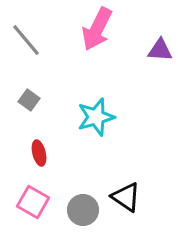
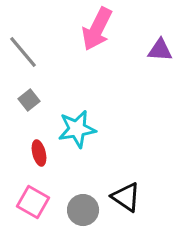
gray line: moved 3 px left, 12 px down
gray square: rotated 15 degrees clockwise
cyan star: moved 19 px left, 12 px down; rotated 6 degrees clockwise
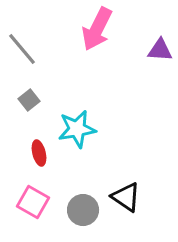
gray line: moved 1 px left, 3 px up
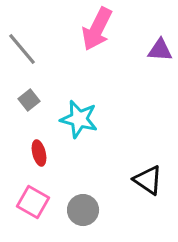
cyan star: moved 2 px right, 10 px up; rotated 24 degrees clockwise
black triangle: moved 22 px right, 17 px up
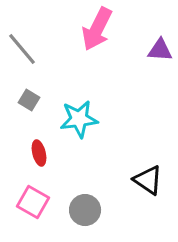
gray square: rotated 20 degrees counterclockwise
cyan star: rotated 21 degrees counterclockwise
gray circle: moved 2 px right
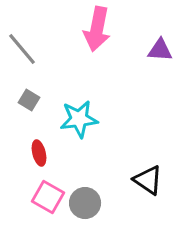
pink arrow: rotated 15 degrees counterclockwise
pink square: moved 15 px right, 5 px up
gray circle: moved 7 px up
